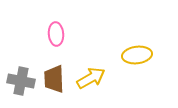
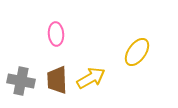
yellow ellipse: moved 3 px up; rotated 48 degrees counterclockwise
brown trapezoid: moved 3 px right, 1 px down
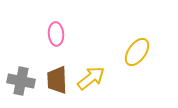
yellow arrow: rotated 8 degrees counterclockwise
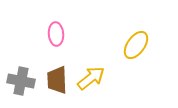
yellow ellipse: moved 1 px left, 7 px up
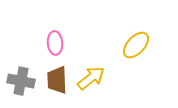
pink ellipse: moved 1 px left, 9 px down
yellow ellipse: rotated 8 degrees clockwise
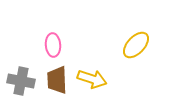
pink ellipse: moved 2 px left, 2 px down
yellow arrow: moved 1 px right, 1 px down; rotated 56 degrees clockwise
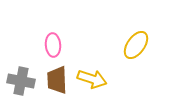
yellow ellipse: rotated 8 degrees counterclockwise
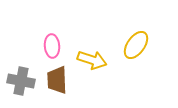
pink ellipse: moved 1 px left, 1 px down
yellow arrow: moved 19 px up
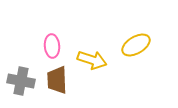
yellow ellipse: rotated 24 degrees clockwise
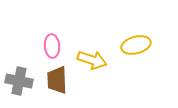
yellow ellipse: rotated 16 degrees clockwise
gray cross: moved 2 px left
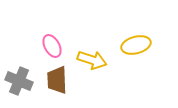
pink ellipse: rotated 25 degrees counterclockwise
gray cross: rotated 12 degrees clockwise
